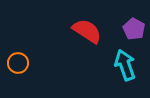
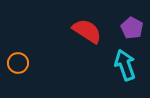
purple pentagon: moved 2 px left, 1 px up
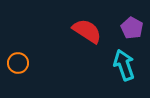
cyan arrow: moved 1 px left
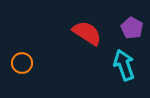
red semicircle: moved 2 px down
orange circle: moved 4 px right
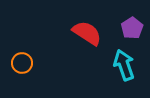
purple pentagon: rotated 10 degrees clockwise
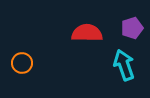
purple pentagon: rotated 15 degrees clockwise
red semicircle: rotated 32 degrees counterclockwise
